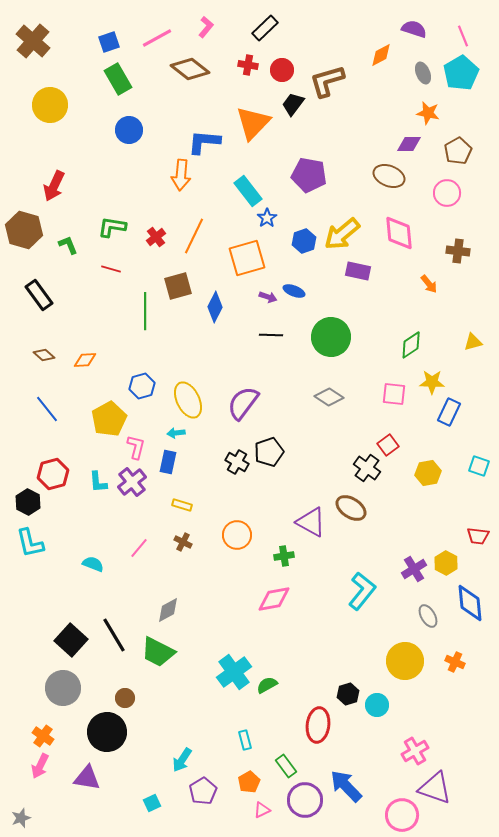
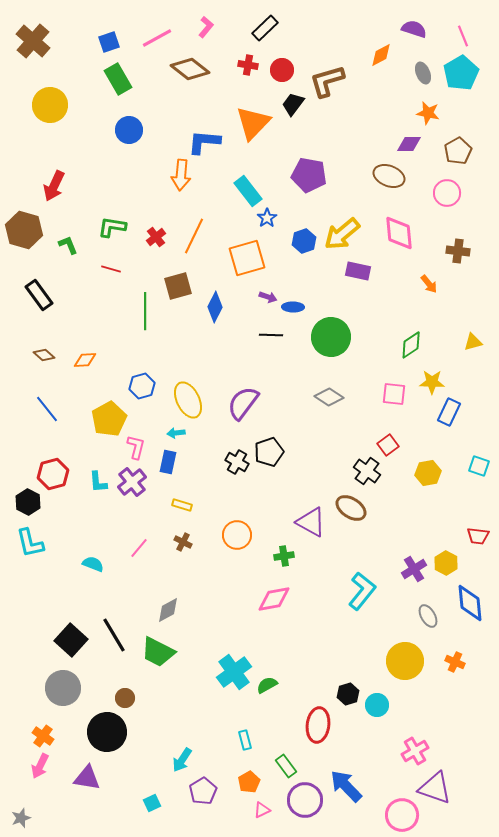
blue ellipse at (294, 291): moved 1 px left, 16 px down; rotated 20 degrees counterclockwise
black cross at (367, 468): moved 3 px down
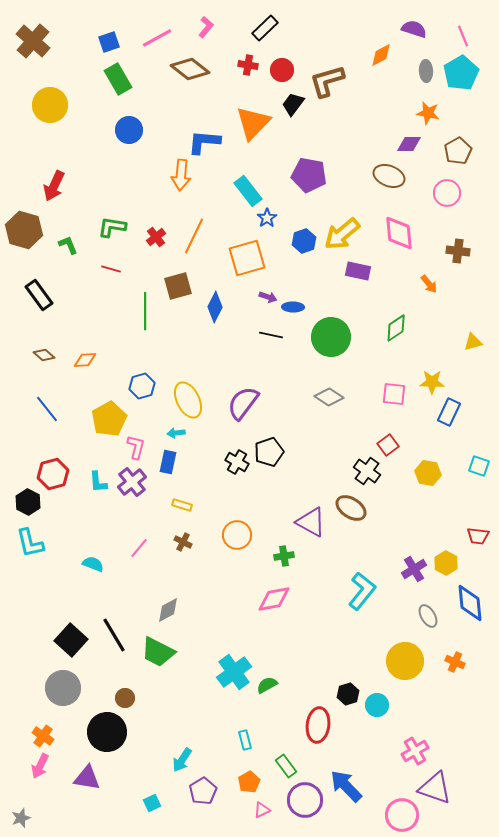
gray ellipse at (423, 73): moved 3 px right, 2 px up; rotated 20 degrees clockwise
black line at (271, 335): rotated 10 degrees clockwise
green diamond at (411, 345): moved 15 px left, 17 px up
yellow hexagon at (428, 473): rotated 20 degrees clockwise
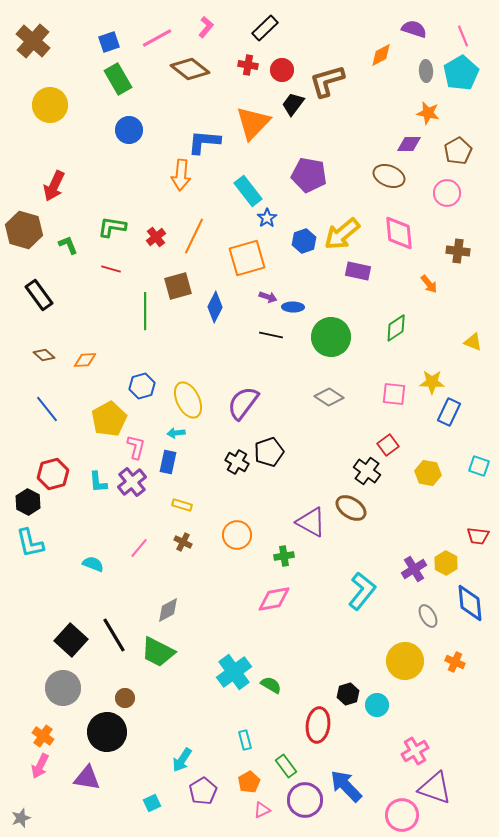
yellow triangle at (473, 342): rotated 36 degrees clockwise
green semicircle at (267, 685): moved 4 px right; rotated 60 degrees clockwise
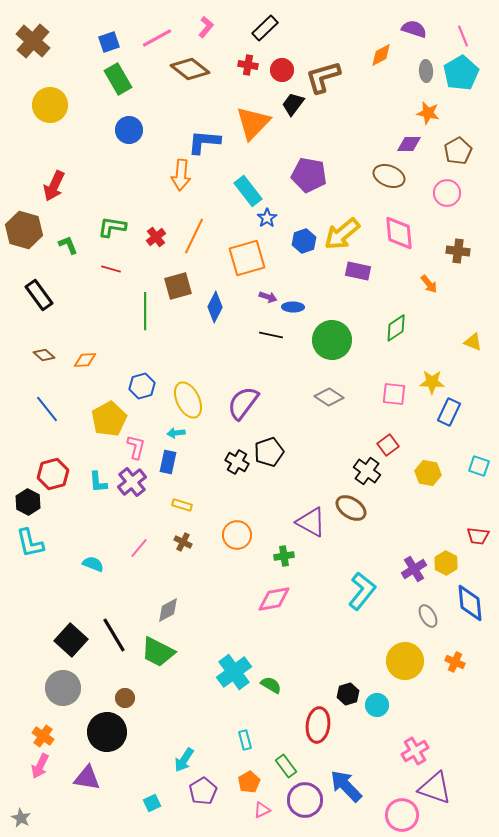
brown L-shape at (327, 81): moved 4 px left, 4 px up
green circle at (331, 337): moved 1 px right, 3 px down
cyan arrow at (182, 760): moved 2 px right
gray star at (21, 818): rotated 24 degrees counterclockwise
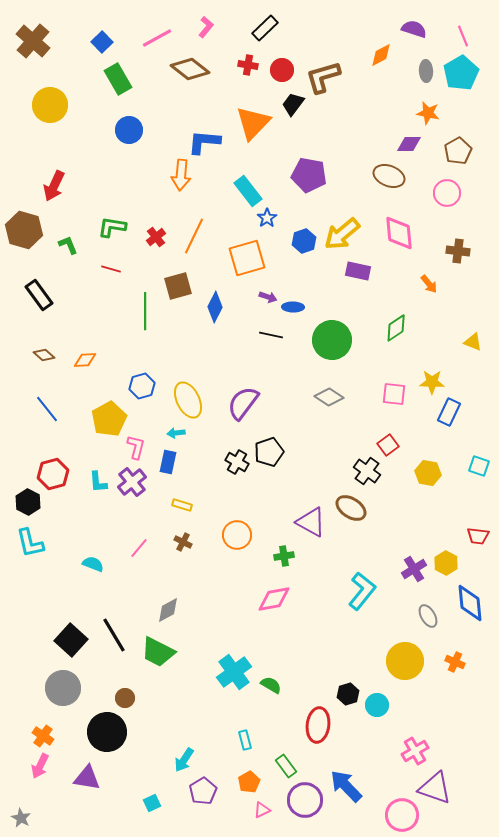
blue square at (109, 42): moved 7 px left; rotated 25 degrees counterclockwise
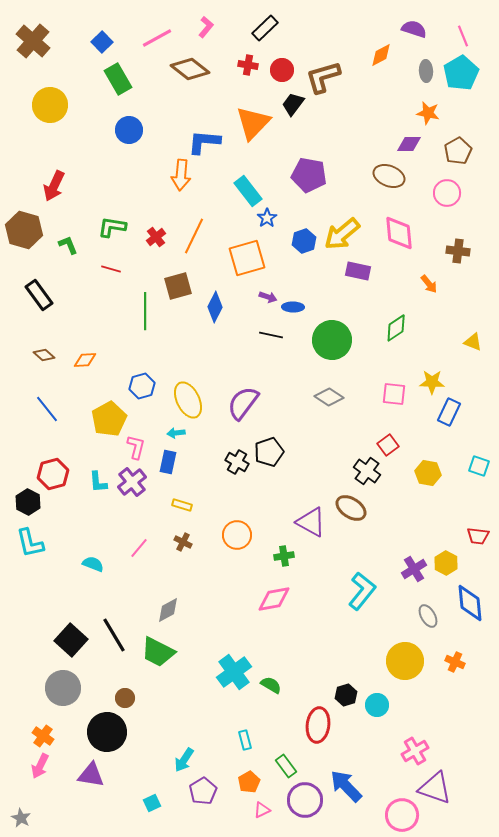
black hexagon at (348, 694): moved 2 px left, 1 px down
purple triangle at (87, 778): moved 4 px right, 3 px up
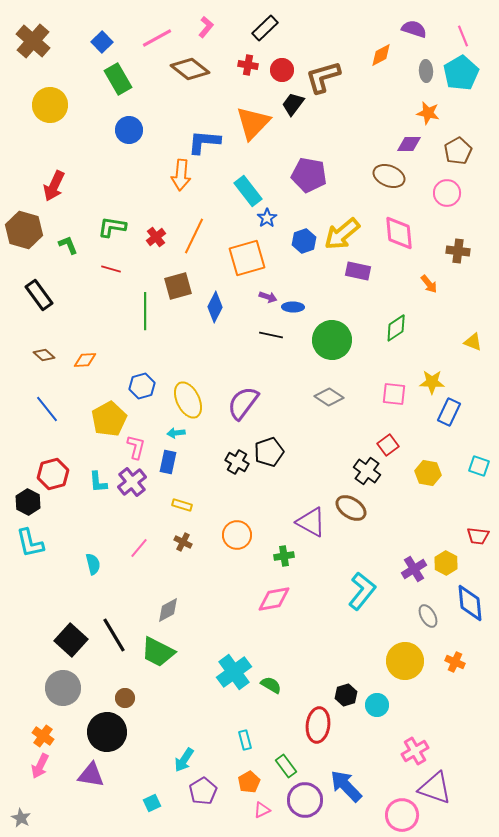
cyan semicircle at (93, 564): rotated 55 degrees clockwise
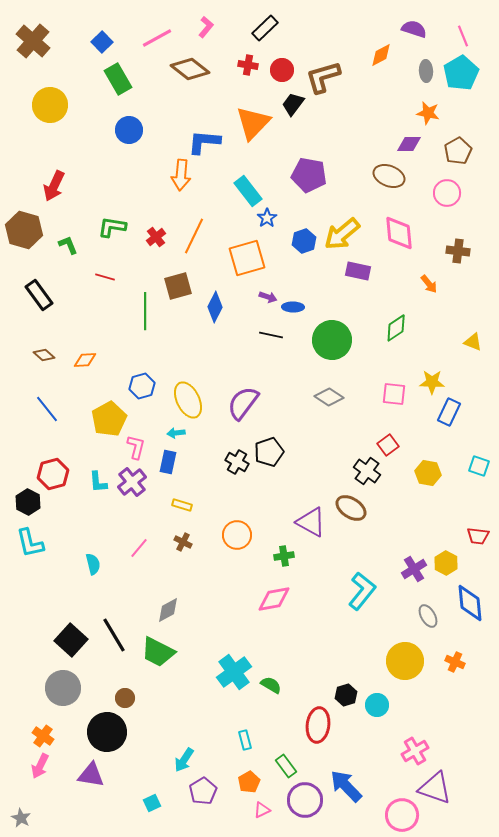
red line at (111, 269): moved 6 px left, 8 px down
